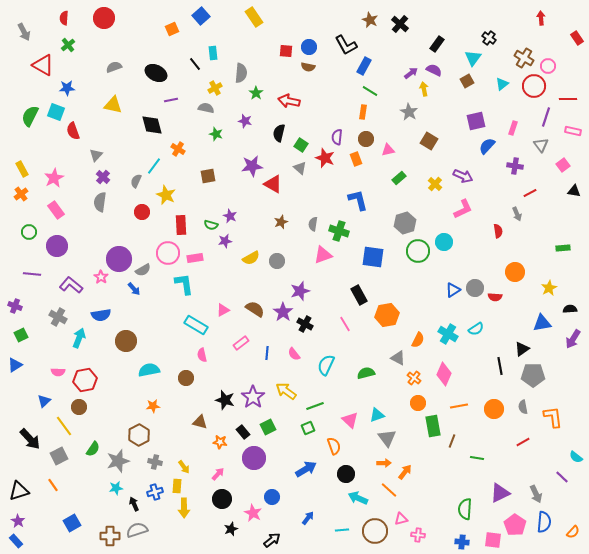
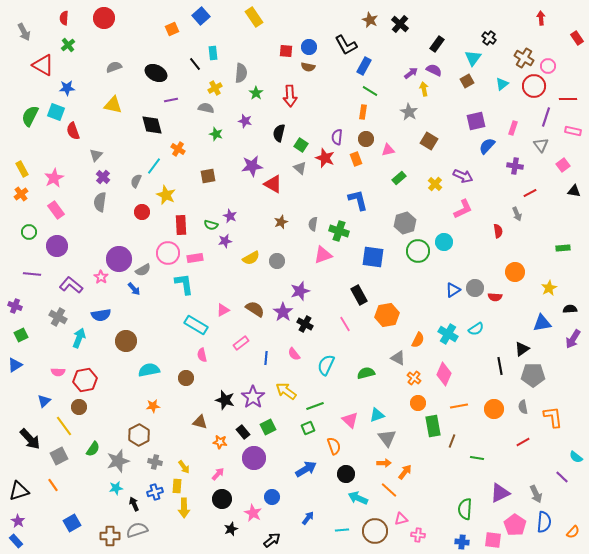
red arrow at (289, 101): moved 1 px right, 5 px up; rotated 105 degrees counterclockwise
blue line at (267, 353): moved 1 px left, 5 px down
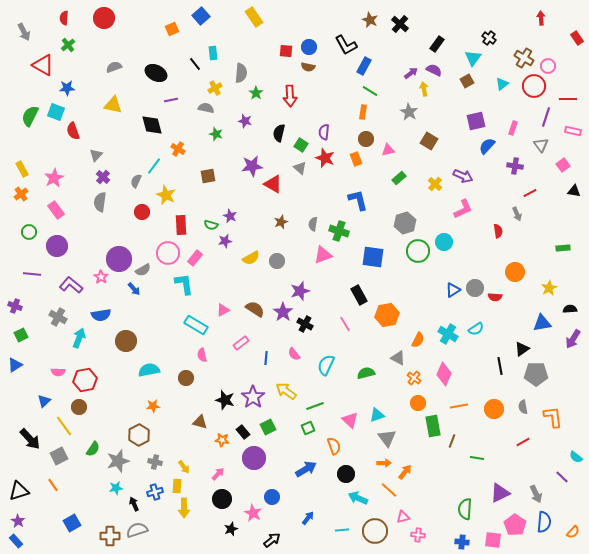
purple semicircle at (337, 137): moved 13 px left, 5 px up
pink rectangle at (195, 258): rotated 42 degrees counterclockwise
gray pentagon at (533, 375): moved 3 px right, 1 px up
orange star at (220, 442): moved 2 px right, 2 px up
pink triangle at (401, 519): moved 2 px right, 2 px up
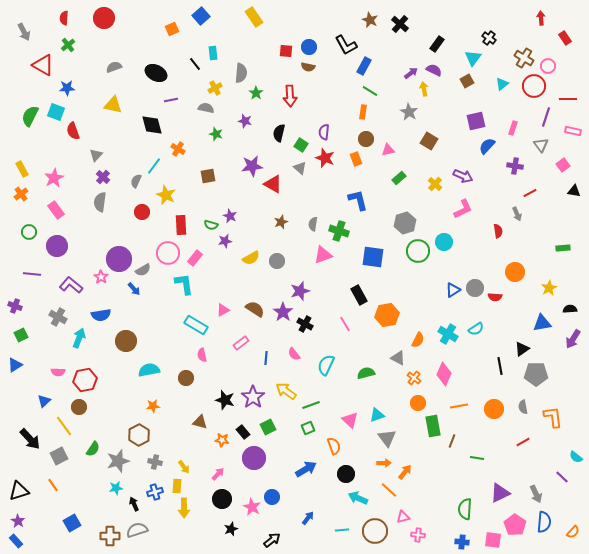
red rectangle at (577, 38): moved 12 px left
green line at (315, 406): moved 4 px left, 1 px up
pink star at (253, 513): moved 1 px left, 6 px up
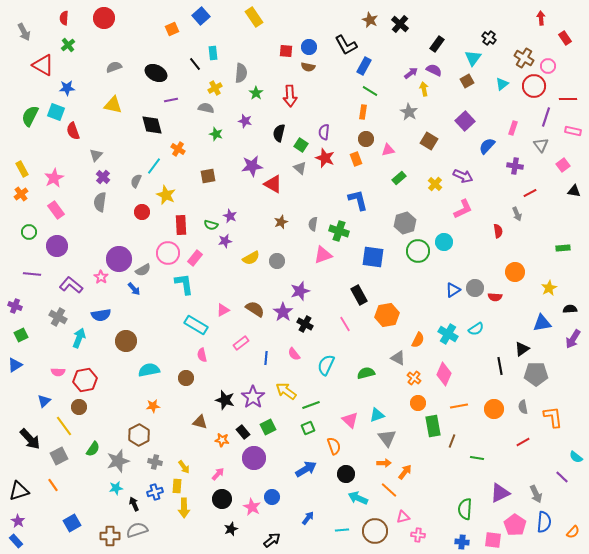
purple square at (476, 121): moved 11 px left; rotated 30 degrees counterclockwise
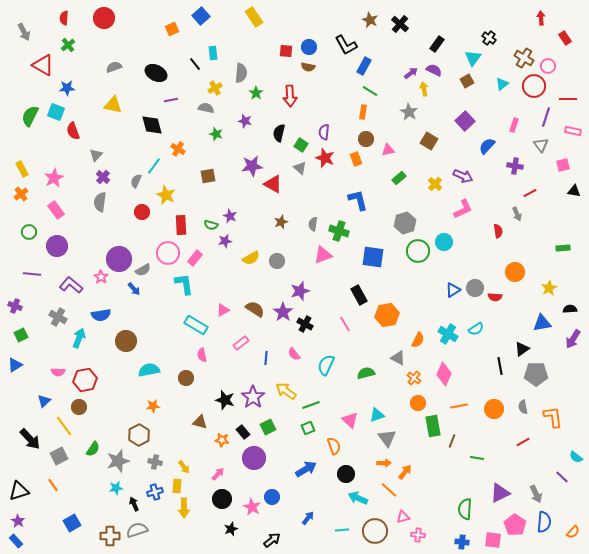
pink rectangle at (513, 128): moved 1 px right, 3 px up
pink square at (563, 165): rotated 24 degrees clockwise
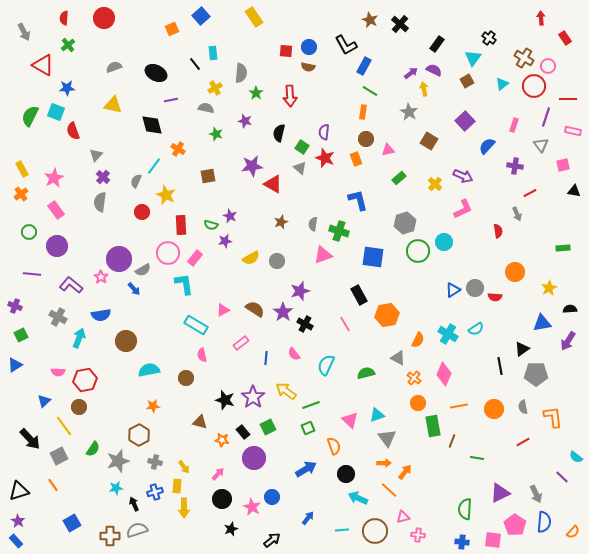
green square at (301, 145): moved 1 px right, 2 px down
purple arrow at (573, 339): moved 5 px left, 2 px down
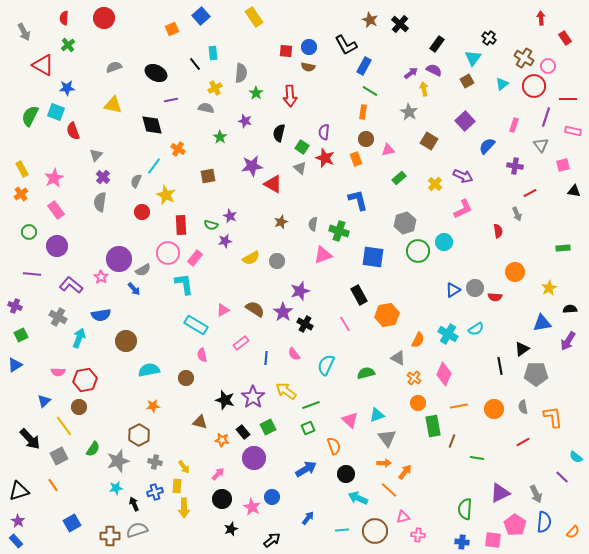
green star at (216, 134): moved 4 px right, 3 px down; rotated 16 degrees clockwise
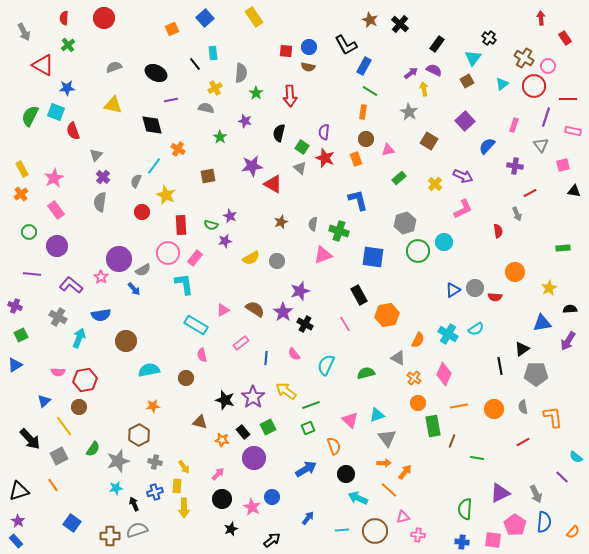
blue square at (201, 16): moved 4 px right, 2 px down
blue square at (72, 523): rotated 24 degrees counterclockwise
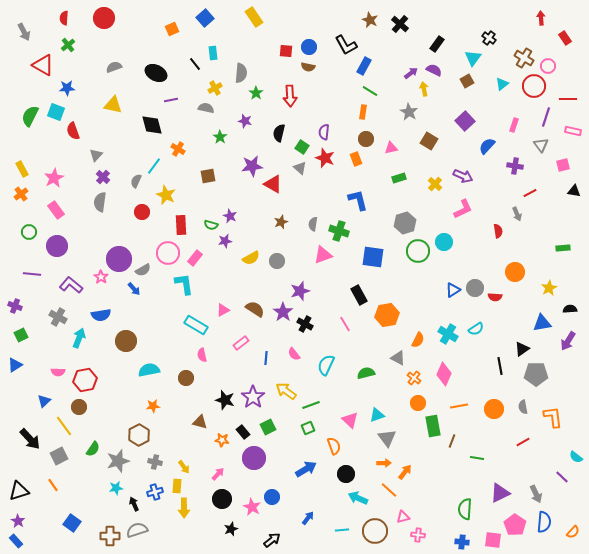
pink triangle at (388, 150): moved 3 px right, 2 px up
green rectangle at (399, 178): rotated 24 degrees clockwise
